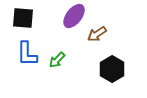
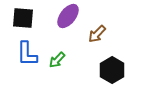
purple ellipse: moved 6 px left
brown arrow: rotated 12 degrees counterclockwise
black hexagon: moved 1 px down
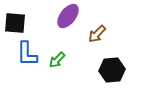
black square: moved 8 px left, 5 px down
black hexagon: rotated 25 degrees clockwise
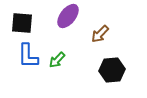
black square: moved 7 px right
brown arrow: moved 3 px right
blue L-shape: moved 1 px right, 2 px down
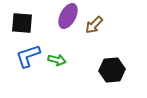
purple ellipse: rotated 10 degrees counterclockwise
brown arrow: moved 6 px left, 9 px up
blue L-shape: rotated 72 degrees clockwise
green arrow: rotated 120 degrees counterclockwise
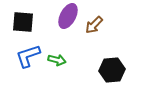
black square: moved 1 px right, 1 px up
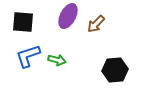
brown arrow: moved 2 px right, 1 px up
black hexagon: moved 3 px right
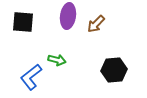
purple ellipse: rotated 20 degrees counterclockwise
blue L-shape: moved 3 px right, 21 px down; rotated 20 degrees counterclockwise
black hexagon: moved 1 px left
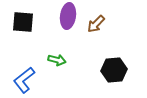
blue L-shape: moved 7 px left, 3 px down
